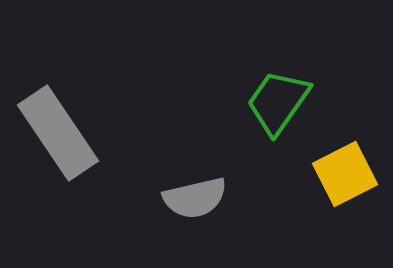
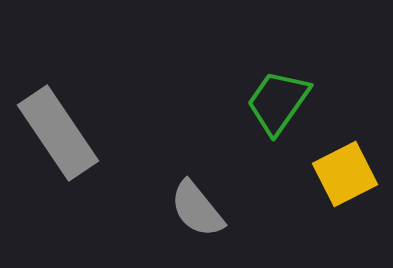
gray semicircle: moved 2 px right, 11 px down; rotated 64 degrees clockwise
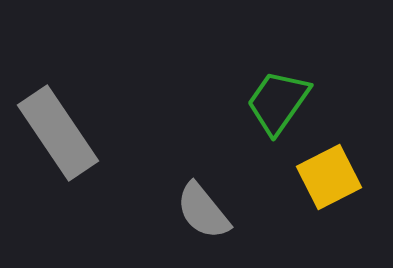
yellow square: moved 16 px left, 3 px down
gray semicircle: moved 6 px right, 2 px down
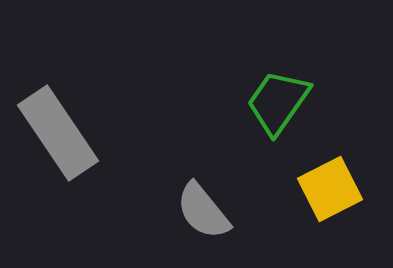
yellow square: moved 1 px right, 12 px down
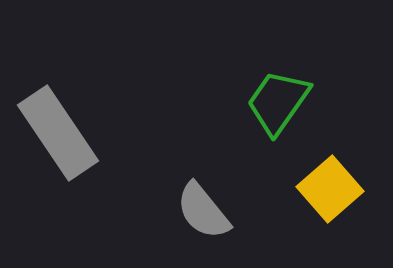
yellow square: rotated 14 degrees counterclockwise
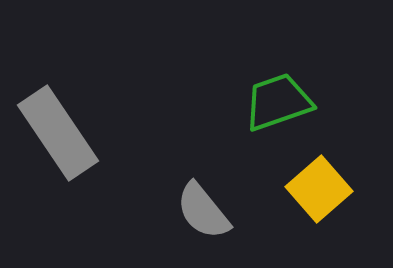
green trapezoid: rotated 36 degrees clockwise
yellow square: moved 11 px left
